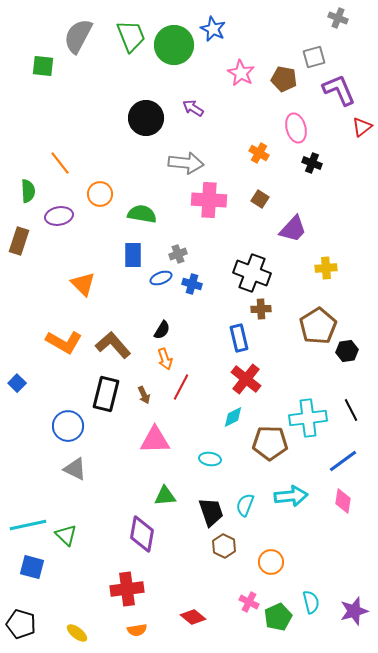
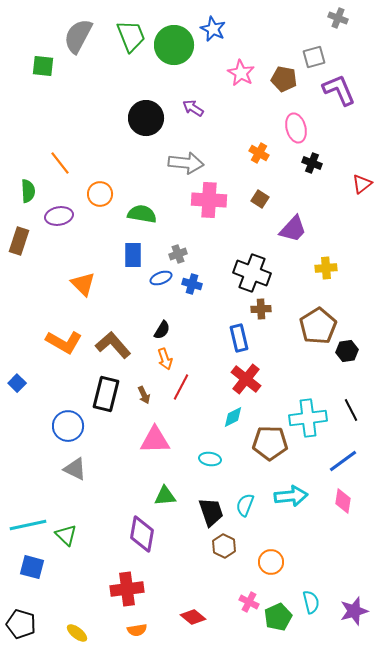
red triangle at (362, 127): moved 57 px down
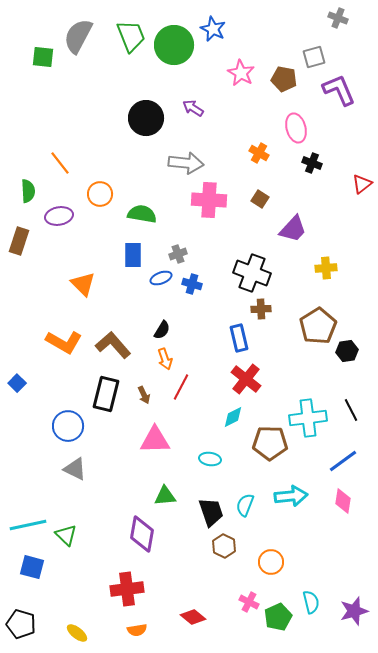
green square at (43, 66): moved 9 px up
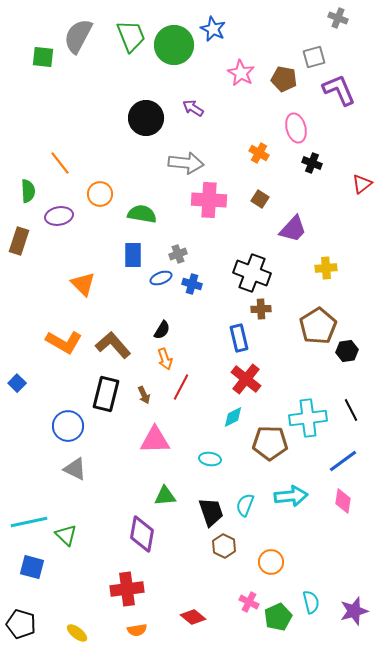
cyan line at (28, 525): moved 1 px right, 3 px up
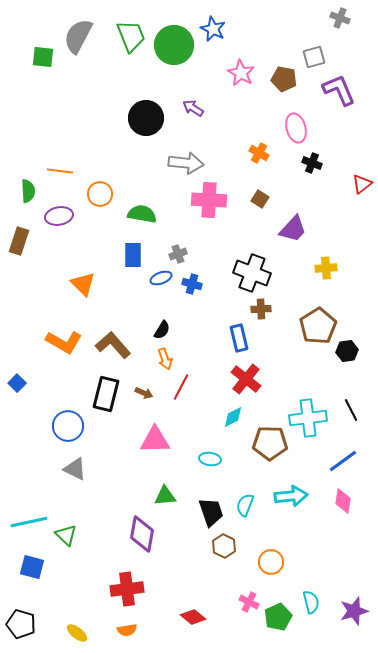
gray cross at (338, 18): moved 2 px right
orange line at (60, 163): moved 8 px down; rotated 45 degrees counterclockwise
brown arrow at (144, 395): moved 2 px up; rotated 42 degrees counterclockwise
orange semicircle at (137, 630): moved 10 px left
